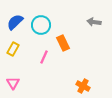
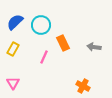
gray arrow: moved 25 px down
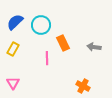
pink line: moved 3 px right, 1 px down; rotated 24 degrees counterclockwise
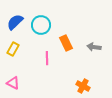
orange rectangle: moved 3 px right
pink triangle: rotated 32 degrees counterclockwise
